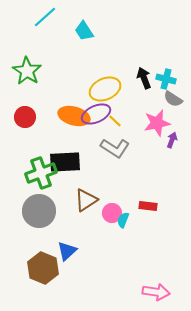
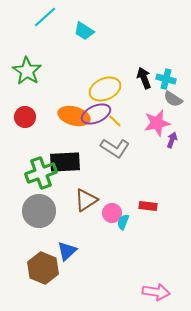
cyan trapezoid: rotated 25 degrees counterclockwise
cyan semicircle: moved 2 px down
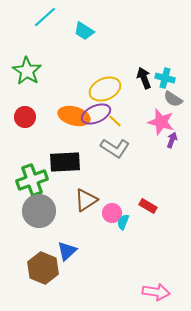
cyan cross: moved 1 px left, 1 px up
pink star: moved 4 px right, 1 px up; rotated 28 degrees clockwise
green cross: moved 9 px left, 7 px down
red rectangle: rotated 24 degrees clockwise
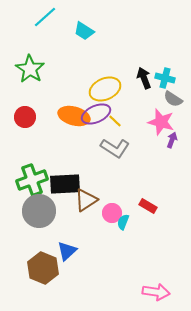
green star: moved 3 px right, 2 px up
black rectangle: moved 22 px down
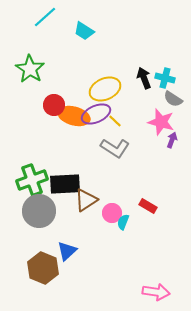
red circle: moved 29 px right, 12 px up
